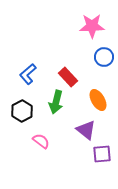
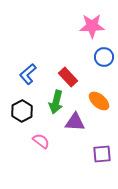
orange ellipse: moved 1 px right, 1 px down; rotated 20 degrees counterclockwise
purple triangle: moved 11 px left, 8 px up; rotated 35 degrees counterclockwise
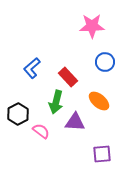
blue circle: moved 1 px right, 5 px down
blue L-shape: moved 4 px right, 6 px up
black hexagon: moved 4 px left, 3 px down
pink semicircle: moved 10 px up
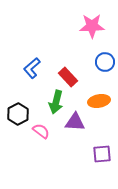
orange ellipse: rotated 50 degrees counterclockwise
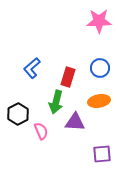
pink star: moved 7 px right, 5 px up
blue circle: moved 5 px left, 6 px down
red rectangle: rotated 60 degrees clockwise
pink semicircle: rotated 30 degrees clockwise
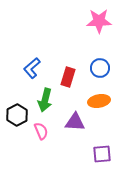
green arrow: moved 11 px left, 2 px up
black hexagon: moved 1 px left, 1 px down
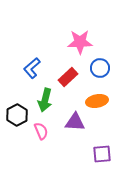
pink star: moved 19 px left, 21 px down
red rectangle: rotated 30 degrees clockwise
orange ellipse: moved 2 px left
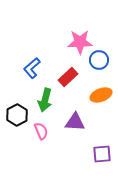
blue circle: moved 1 px left, 8 px up
orange ellipse: moved 4 px right, 6 px up; rotated 10 degrees counterclockwise
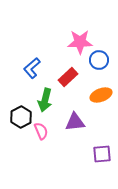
black hexagon: moved 4 px right, 2 px down
purple triangle: rotated 10 degrees counterclockwise
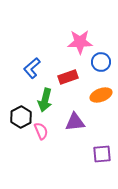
blue circle: moved 2 px right, 2 px down
red rectangle: rotated 24 degrees clockwise
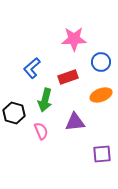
pink star: moved 6 px left, 3 px up
black hexagon: moved 7 px left, 4 px up; rotated 15 degrees counterclockwise
